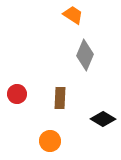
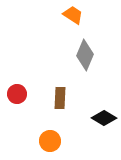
black diamond: moved 1 px right, 1 px up
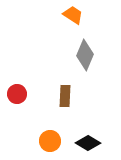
brown rectangle: moved 5 px right, 2 px up
black diamond: moved 16 px left, 25 px down
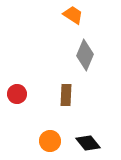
brown rectangle: moved 1 px right, 1 px up
black diamond: rotated 20 degrees clockwise
